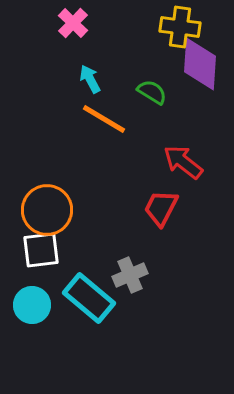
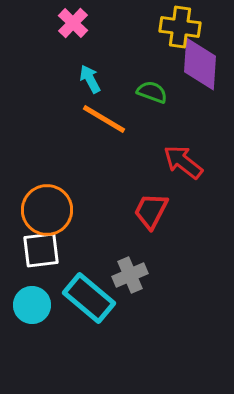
green semicircle: rotated 12 degrees counterclockwise
red trapezoid: moved 10 px left, 3 px down
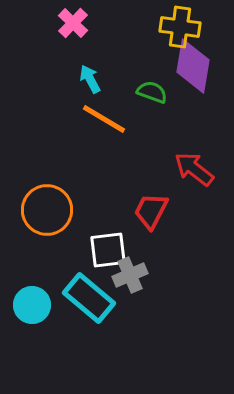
purple diamond: moved 7 px left, 2 px down; rotated 6 degrees clockwise
red arrow: moved 11 px right, 7 px down
white square: moved 67 px right
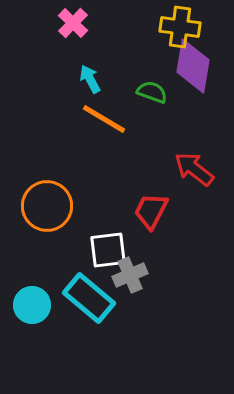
orange circle: moved 4 px up
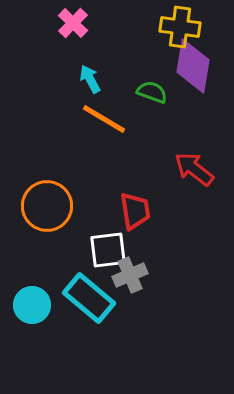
red trapezoid: moved 16 px left; rotated 144 degrees clockwise
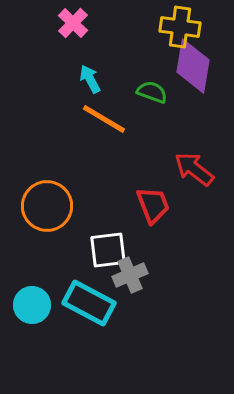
red trapezoid: moved 18 px right, 6 px up; rotated 12 degrees counterclockwise
cyan rectangle: moved 5 px down; rotated 12 degrees counterclockwise
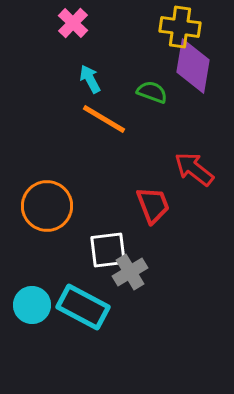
gray cross: moved 3 px up; rotated 8 degrees counterclockwise
cyan rectangle: moved 6 px left, 4 px down
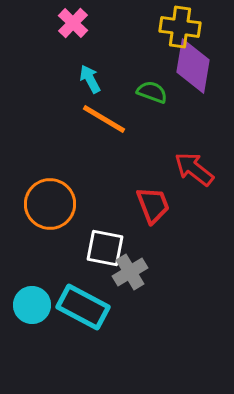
orange circle: moved 3 px right, 2 px up
white square: moved 3 px left, 2 px up; rotated 18 degrees clockwise
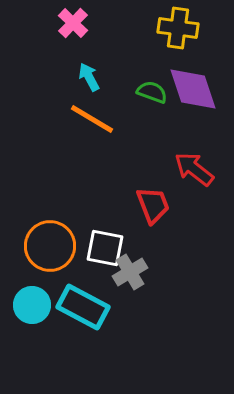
yellow cross: moved 2 px left, 1 px down
purple diamond: moved 23 px down; rotated 28 degrees counterclockwise
cyan arrow: moved 1 px left, 2 px up
orange line: moved 12 px left
orange circle: moved 42 px down
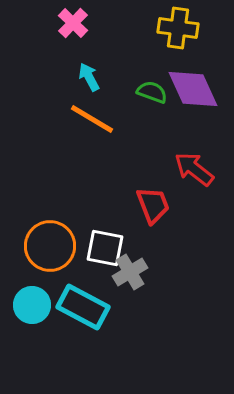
purple diamond: rotated 6 degrees counterclockwise
